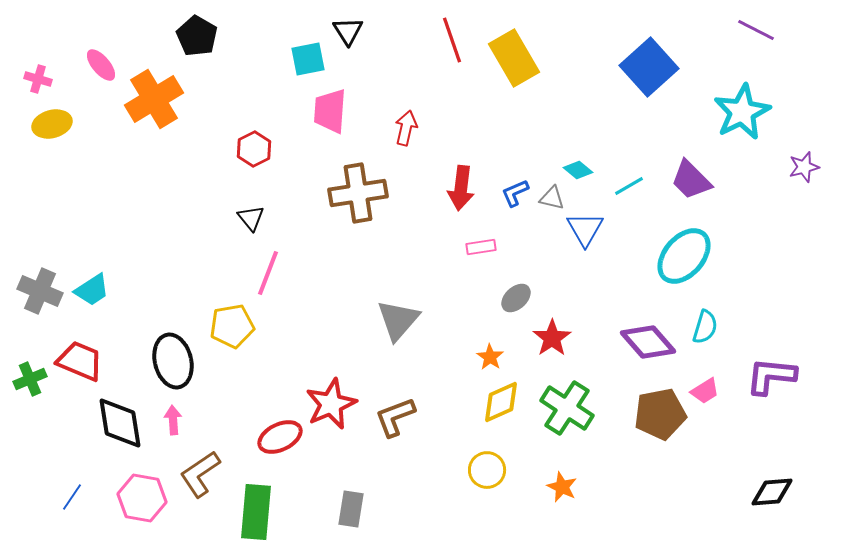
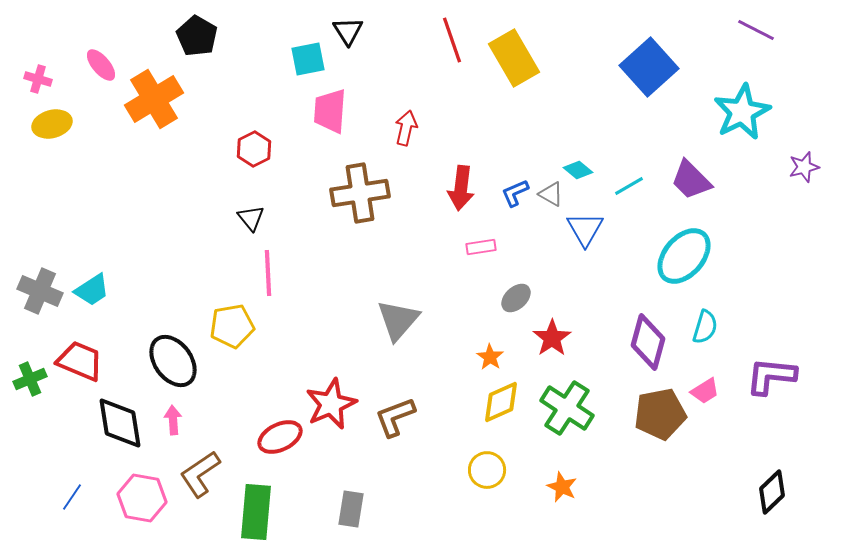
brown cross at (358, 193): moved 2 px right
gray triangle at (552, 198): moved 1 px left, 4 px up; rotated 16 degrees clockwise
pink line at (268, 273): rotated 24 degrees counterclockwise
purple diamond at (648, 342): rotated 56 degrees clockwise
black ellipse at (173, 361): rotated 22 degrees counterclockwise
black diamond at (772, 492): rotated 39 degrees counterclockwise
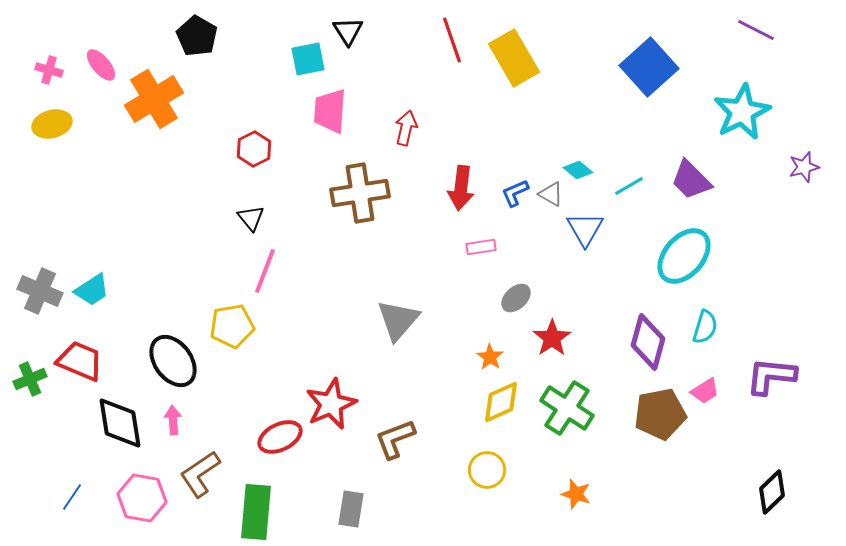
pink cross at (38, 79): moved 11 px right, 9 px up
pink line at (268, 273): moved 3 px left, 2 px up; rotated 24 degrees clockwise
brown L-shape at (395, 417): moved 22 px down
orange star at (562, 487): moved 14 px right, 7 px down; rotated 8 degrees counterclockwise
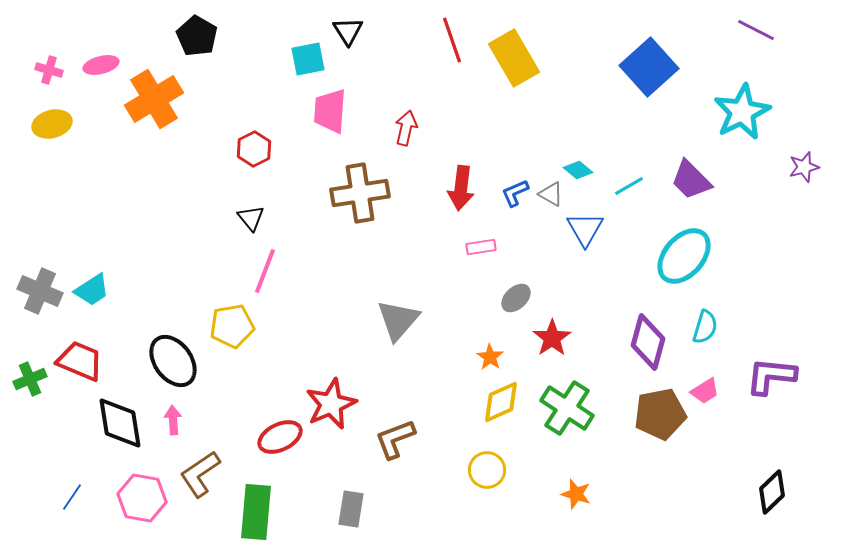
pink ellipse at (101, 65): rotated 64 degrees counterclockwise
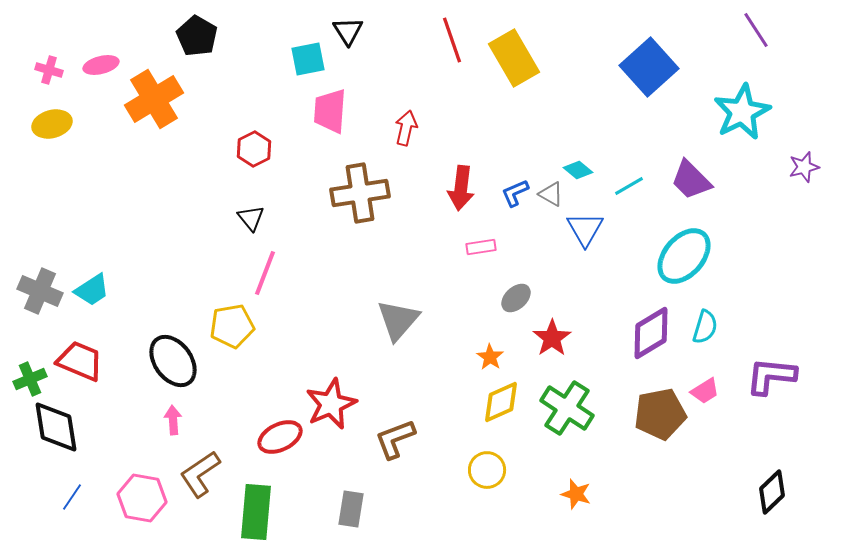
purple line at (756, 30): rotated 30 degrees clockwise
pink line at (265, 271): moved 2 px down
purple diamond at (648, 342): moved 3 px right, 9 px up; rotated 44 degrees clockwise
black diamond at (120, 423): moved 64 px left, 4 px down
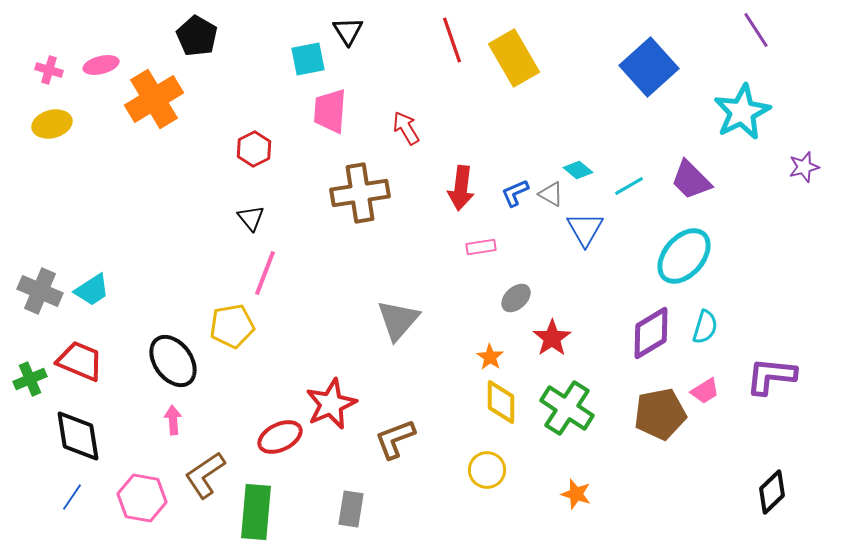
red arrow at (406, 128): rotated 44 degrees counterclockwise
yellow diamond at (501, 402): rotated 66 degrees counterclockwise
black diamond at (56, 427): moved 22 px right, 9 px down
brown L-shape at (200, 474): moved 5 px right, 1 px down
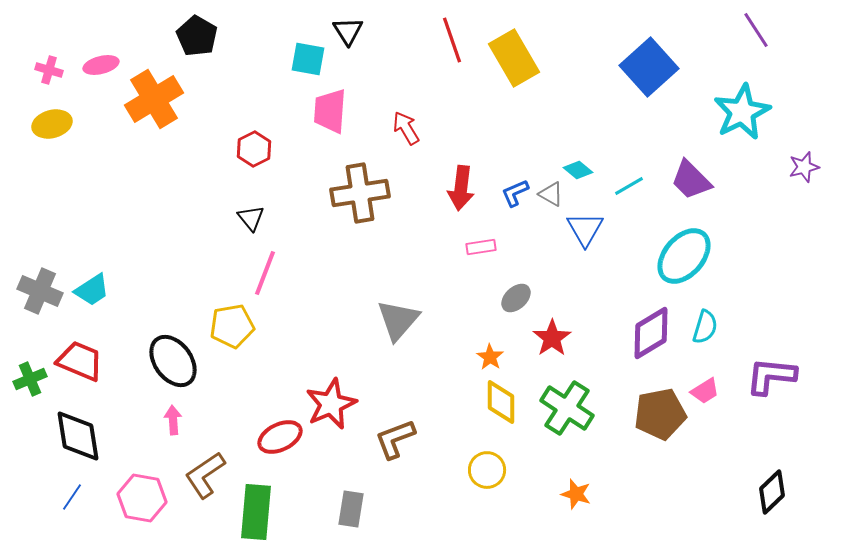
cyan square at (308, 59): rotated 21 degrees clockwise
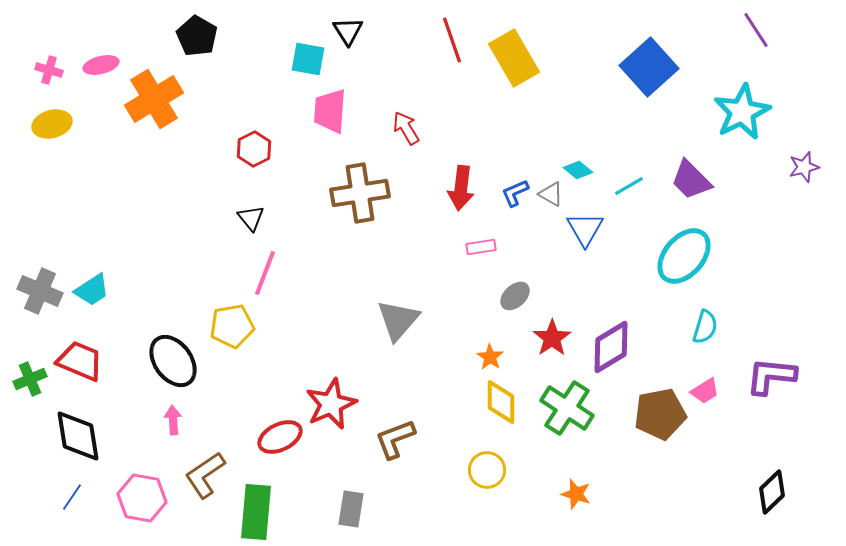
gray ellipse at (516, 298): moved 1 px left, 2 px up
purple diamond at (651, 333): moved 40 px left, 14 px down
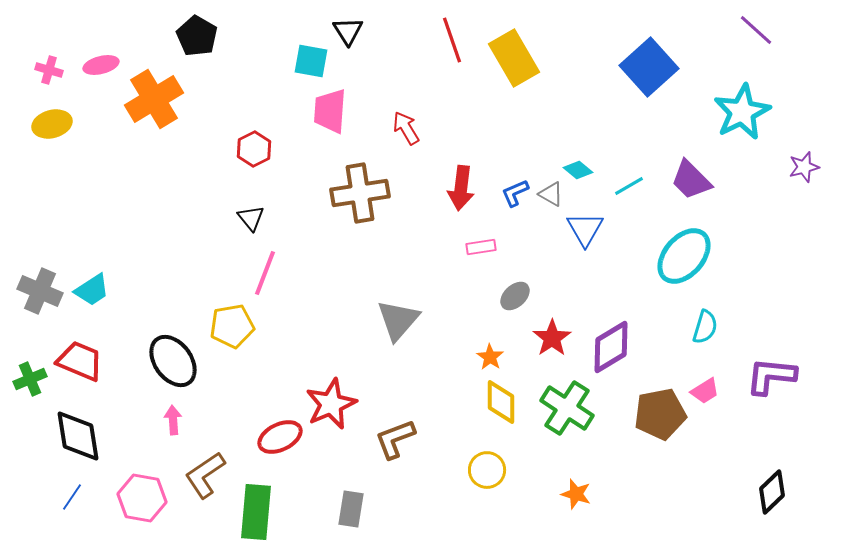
purple line at (756, 30): rotated 15 degrees counterclockwise
cyan square at (308, 59): moved 3 px right, 2 px down
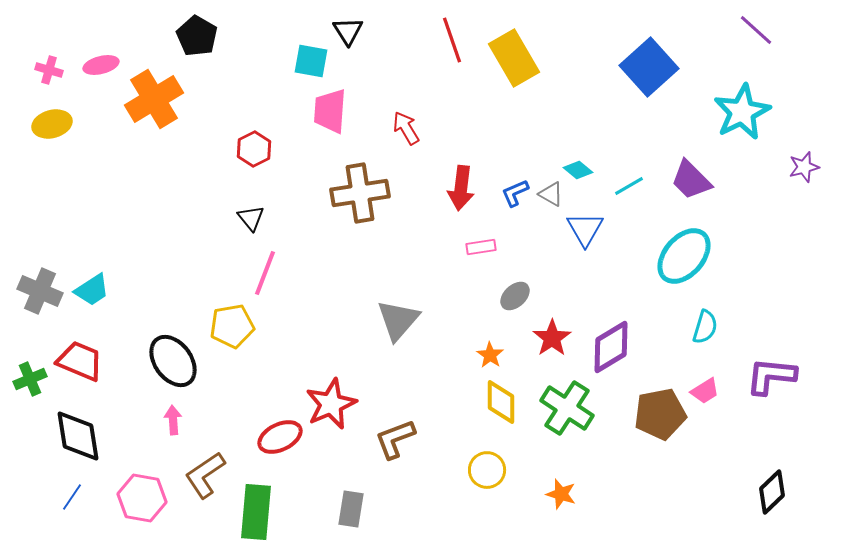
orange star at (490, 357): moved 2 px up
orange star at (576, 494): moved 15 px left
